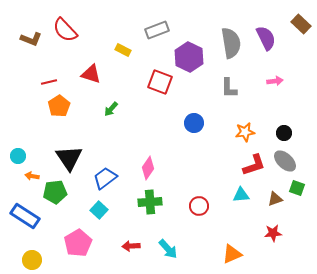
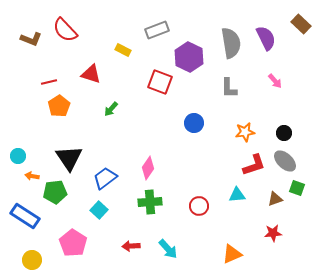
pink arrow: rotated 56 degrees clockwise
cyan triangle: moved 4 px left
pink pentagon: moved 5 px left; rotated 8 degrees counterclockwise
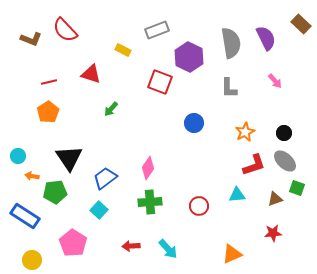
orange pentagon: moved 11 px left, 6 px down
orange star: rotated 18 degrees counterclockwise
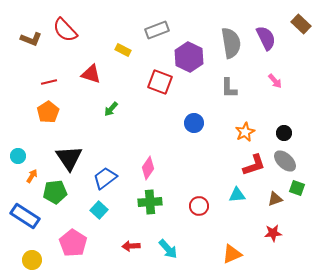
orange arrow: rotated 112 degrees clockwise
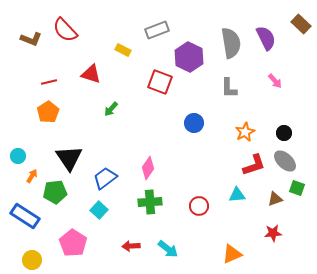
cyan arrow: rotated 10 degrees counterclockwise
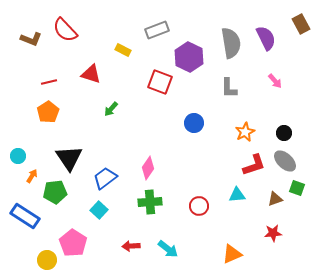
brown rectangle: rotated 18 degrees clockwise
yellow circle: moved 15 px right
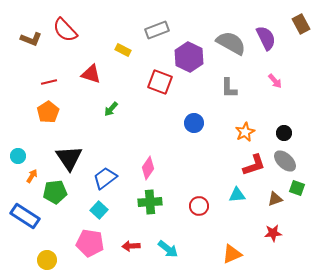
gray semicircle: rotated 52 degrees counterclockwise
pink pentagon: moved 17 px right; rotated 24 degrees counterclockwise
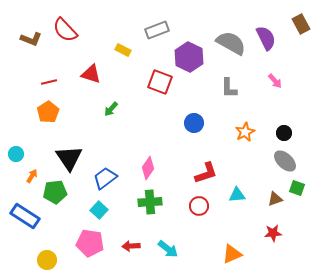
cyan circle: moved 2 px left, 2 px up
red L-shape: moved 48 px left, 8 px down
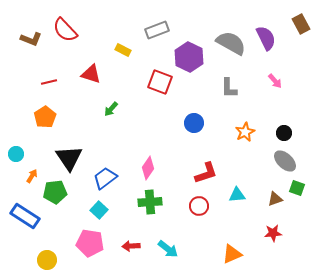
orange pentagon: moved 3 px left, 5 px down
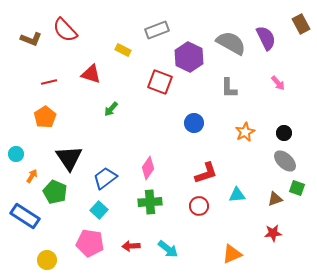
pink arrow: moved 3 px right, 2 px down
green pentagon: rotated 30 degrees clockwise
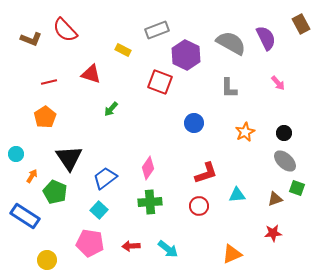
purple hexagon: moved 3 px left, 2 px up
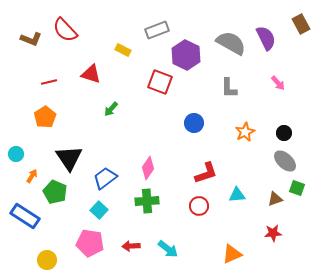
green cross: moved 3 px left, 1 px up
